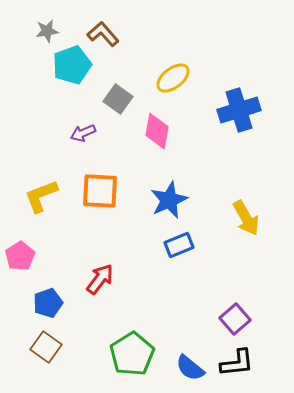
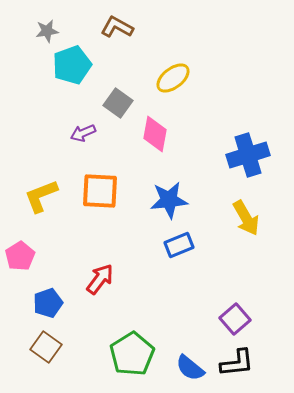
brown L-shape: moved 14 px right, 7 px up; rotated 20 degrees counterclockwise
gray square: moved 4 px down
blue cross: moved 9 px right, 45 px down
pink diamond: moved 2 px left, 3 px down
blue star: rotated 18 degrees clockwise
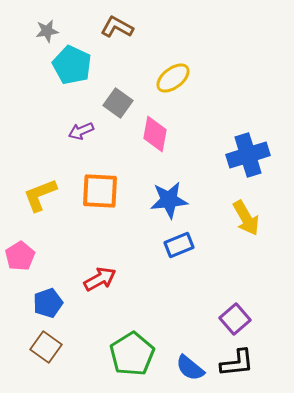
cyan pentagon: rotated 27 degrees counterclockwise
purple arrow: moved 2 px left, 2 px up
yellow L-shape: moved 1 px left, 1 px up
red arrow: rotated 24 degrees clockwise
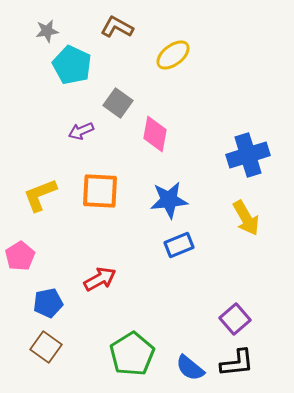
yellow ellipse: moved 23 px up
blue pentagon: rotated 8 degrees clockwise
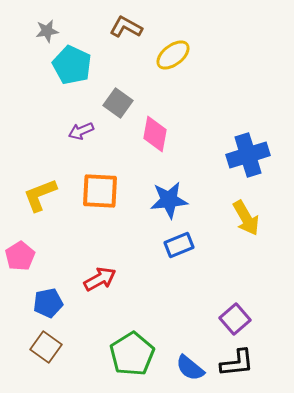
brown L-shape: moved 9 px right
